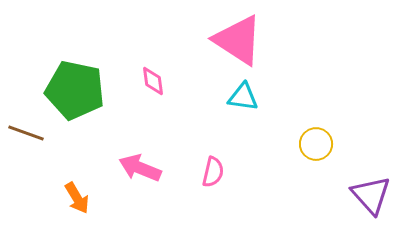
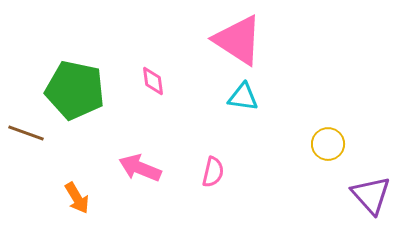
yellow circle: moved 12 px right
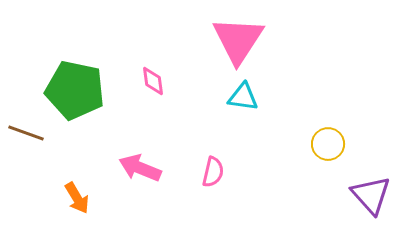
pink triangle: rotated 30 degrees clockwise
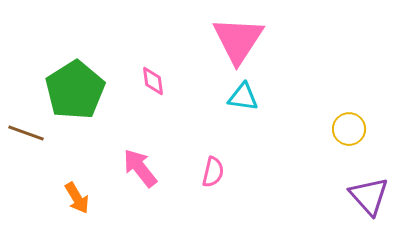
green pentagon: rotated 28 degrees clockwise
yellow circle: moved 21 px right, 15 px up
pink arrow: rotated 30 degrees clockwise
purple triangle: moved 2 px left, 1 px down
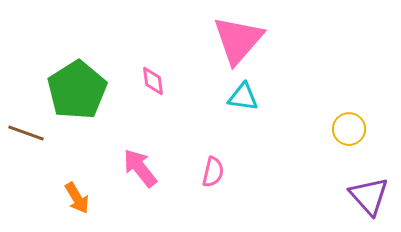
pink triangle: rotated 8 degrees clockwise
green pentagon: moved 2 px right
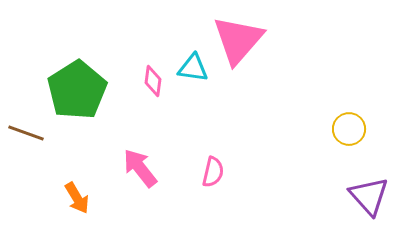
pink diamond: rotated 16 degrees clockwise
cyan triangle: moved 50 px left, 29 px up
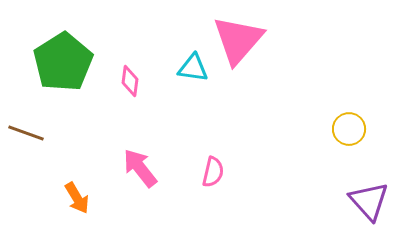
pink diamond: moved 23 px left
green pentagon: moved 14 px left, 28 px up
purple triangle: moved 5 px down
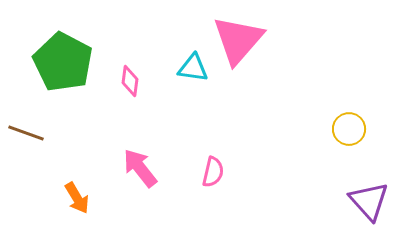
green pentagon: rotated 12 degrees counterclockwise
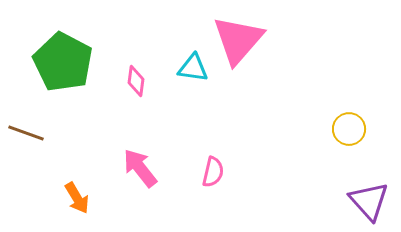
pink diamond: moved 6 px right
